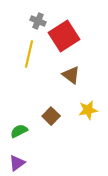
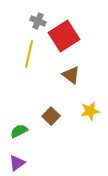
yellow star: moved 2 px right, 1 px down
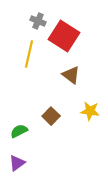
red square: rotated 24 degrees counterclockwise
yellow star: rotated 18 degrees clockwise
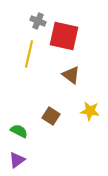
red square: rotated 20 degrees counterclockwise
brown square: rotated 12 degrees counterclockwise
green semicircle: rotated 54 degrees clockwise
purple triangle: moved 3 px up
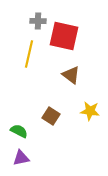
gray cross: rotated 21 degrees counterclockwise
purple triangle: moved 4 px right, 2 px up; rotated 24 degrees clockwise
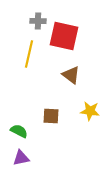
brown square: rotated 30 degrees counterclockwise
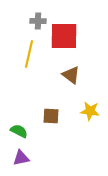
red square: rotated 12 degrees counterclockwise
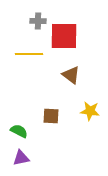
yellow line: rotated 76 degrees clockwise
